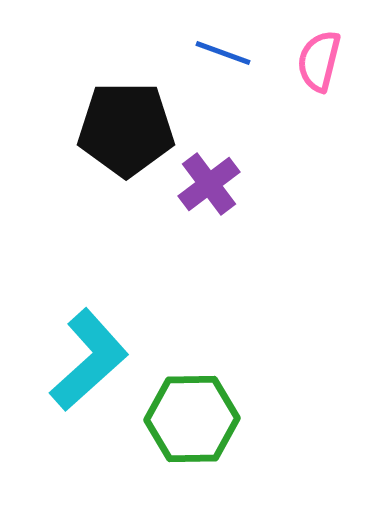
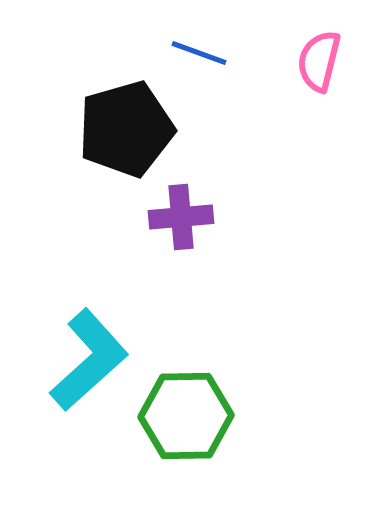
blue line: moved 24 px left
black pentagon: rotated 16 degrees counterclockwise
purple cross: moved 28 px left, 33 px down; rotated 32 degrees clockwise
green hexagon: moved 6 px left, 3 px up
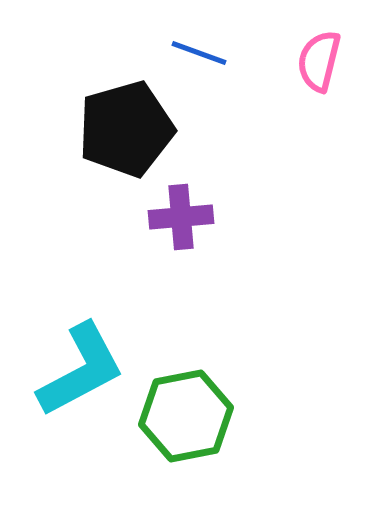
cyan L-shape: moved 8 px left, 10 px down; rotated 14 degrees clockwise
green hexagon: rotated 10 degrees counterclockwise
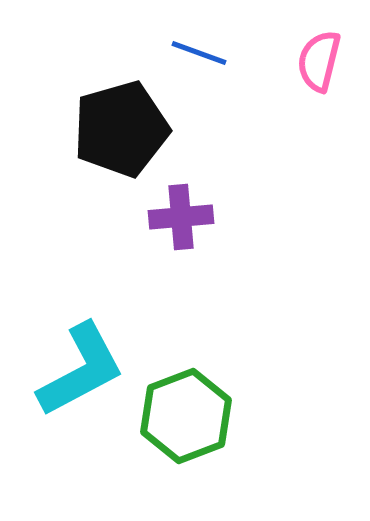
black pentagon: moved 5 px left
green hexagon: rotated 10 degrees counterclockwise
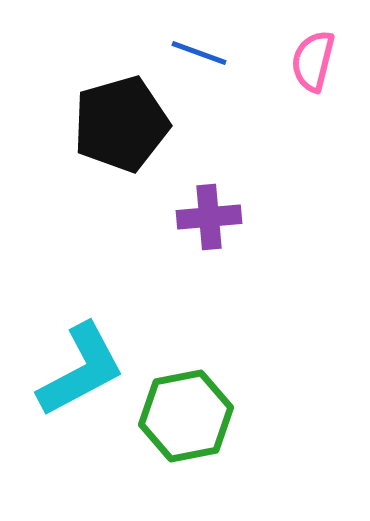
pink semicircle: moved 6 px left
black pentagon: moved 5 px up
purple cross: moved 28 px right
green hexagon: rotated 10 degrees clockwise
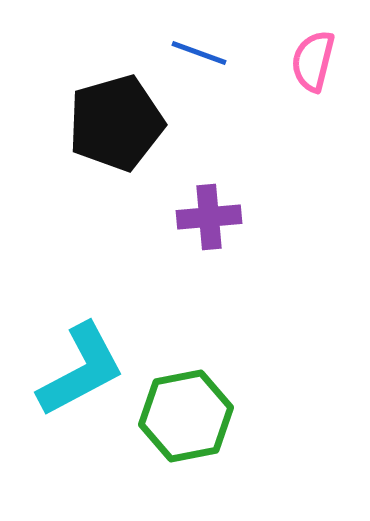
black pentagon: moved 5 px left, 1 px up
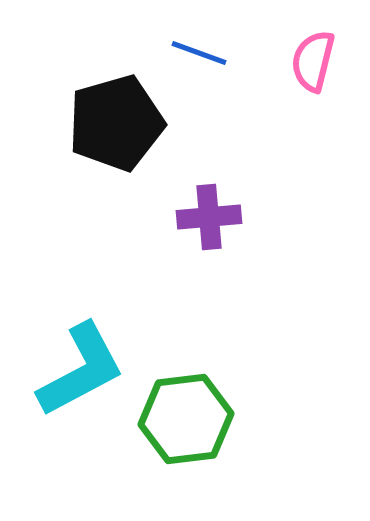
green hexagon: moved 3 px down; rotated 4 degrees clockwise
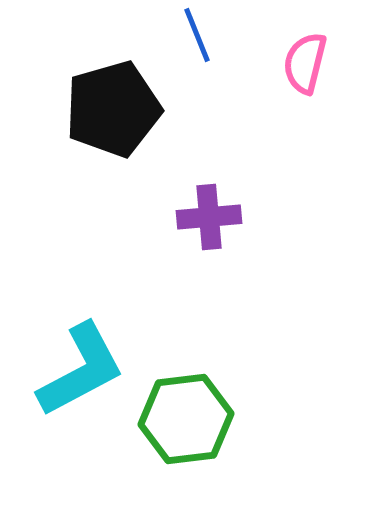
blue line: moved 2 px left, 18 px up; rotated 48 degrees clockwise
pink semicircle: moved 8 px left, 2 px down
black pentagon: moved 3 px left, 14 px up
